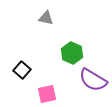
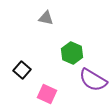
pink square: rotated 36 degrees clockwise
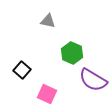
gray triangle: moved 2 px right, 3 px down
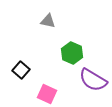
black square: moved 1 px left
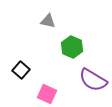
green hexagon: moved 6 px up
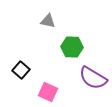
green hexagon: rotated 20 degrees counterclockwise
purple semicircle: moved 2 px up
pink square: moved 1 px right, 2 px up
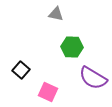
gray triangle: moved 8 px right, 7 px up
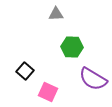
gray triangle: rotated 14 degrees counterclockwise
black square: moved 4 px right, 1 px down
purple semicircle: moved 1 px down
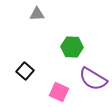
gray triangle: moved 19 px left
pink square: moved 11 px right
